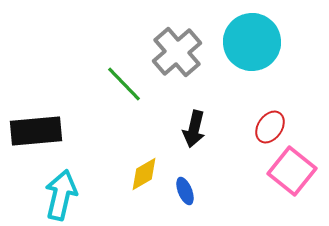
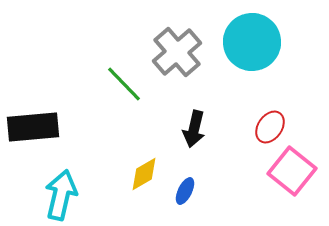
black rectangle: moved 3 px left, 4 px up
blue ellipse: rotated 48 degrees clockwise
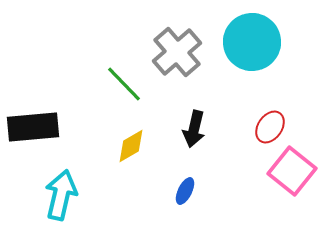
yellow diamond: moved 13 px left, 28 px up
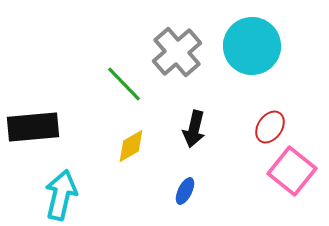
cyan circle: moved 4 px down
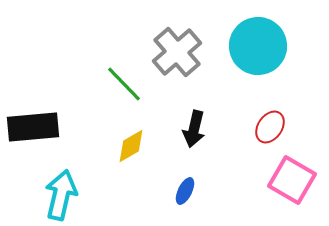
cyan circle: moved 6 px right
pink square: moved 9 px down; rotated 9 degrees counterclockwise
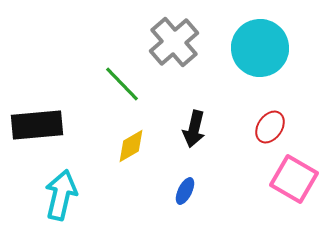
cyan circle: moved 2 px right, 2 px down
gray cross: moved 3 px left, 10 px up
green line: moved 2 px left
black rectangle: moved 4 px right, 2 px up
pink square: moved 2 px right, 1 px up
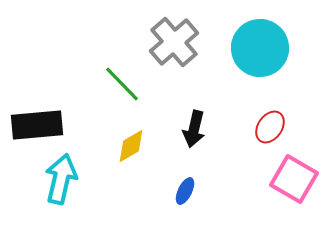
cyan arrow: moved 16 px up
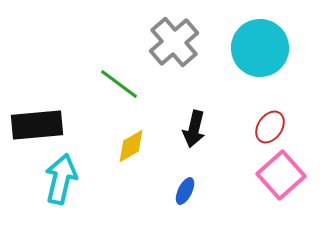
green line: moved 3 px left; rotated 9 degrees counterclockwise
pink square: moved 13 px left, 4 px up; rotated 18 degrees clockwise
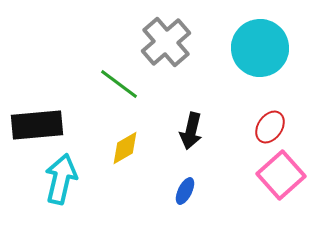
gray cross: moved 8 px left
black arrow: moved 3 px left, 2 px down
yellow diamond: moved 6 px left, 2 px down
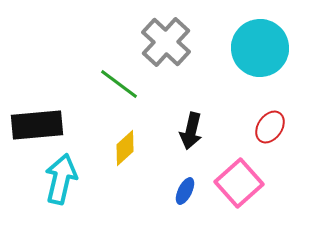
gray cross: rotated 6 degrees counterclockwise
yellow diamond: rotated 12 degrees counterclockwise
pink square: moved 42 px left, 8 px down
